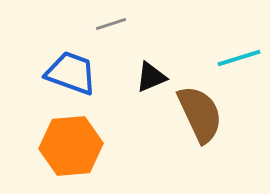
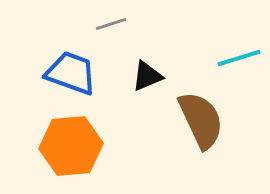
black triangle: moved 4 px left, 1 px up
brown semicircle: moved 1 px right, 6 px down
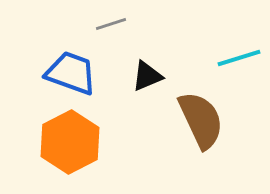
orange hexagon: moved 1 px left, 4 px up; rotated 22 degrees counterclockwise
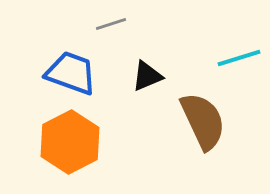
brown semicircle: moved 2 px right, 1 px down
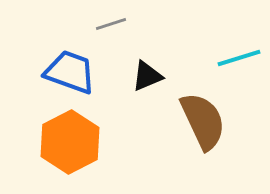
blue trapezoid: moved 1 px left, 1 px up
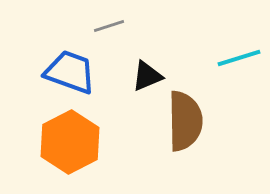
gray line: moved 2 px left, 2 px down
brown semicircle: moved 18 px left; rotated 24 degrees clockwise
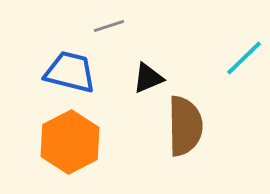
cyan line: moved 5 px right; rotated 27 degrees counterclockwise
blue trapezoid: rotated 6 degrees counterclockwise
black triangle: moved 1 px right, 2 px down
brown semicircle: moved 5 px down
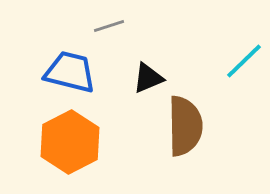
cyan line: moved 3 px down
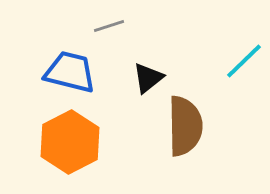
black triangle: rotated 16 degrees counterclockwise
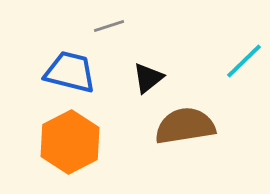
brown semicircle: rotated 98 degrees counterclockwise
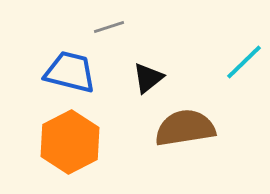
gray line: moved 1 px down
cyan line: moved 1 px down
brown semicircle: moved 2 px down
